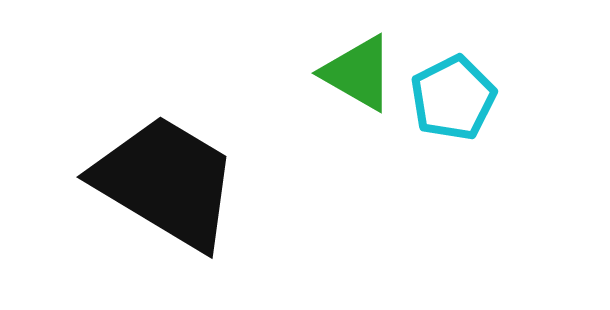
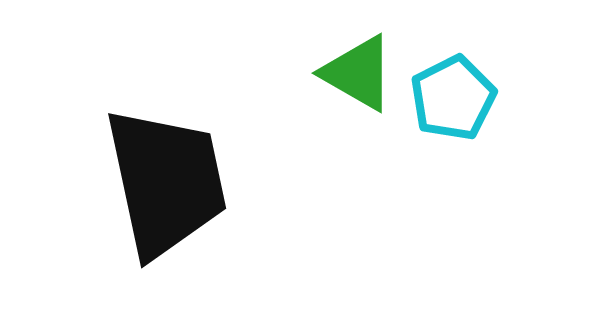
black trapezoid: rotated 47 degrees clockwise
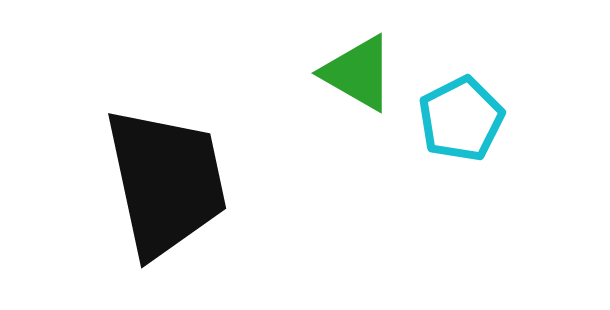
cyan pentagon: moved 8 px right, 21 px down
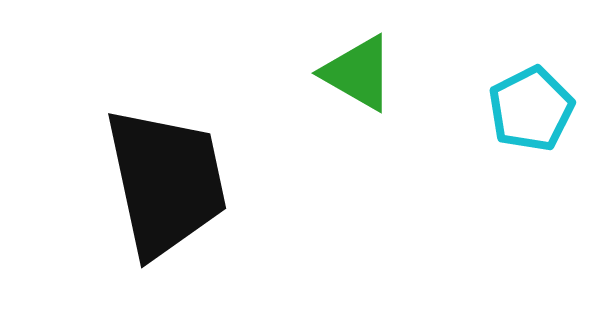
cyan pentagon: moved 70 px right, 10 px up
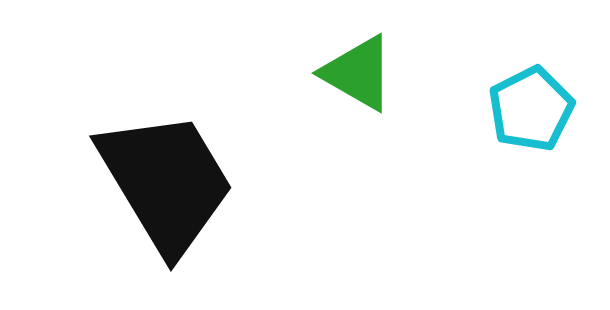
black trapezoid: rotated 19 degrees counterclockwise
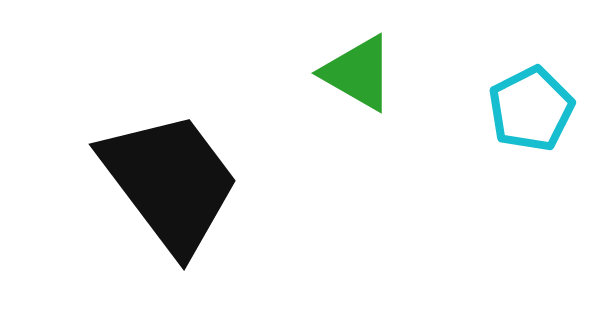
black trapezoid: moved 4 px right; rotated 6 degrees counterclockwise
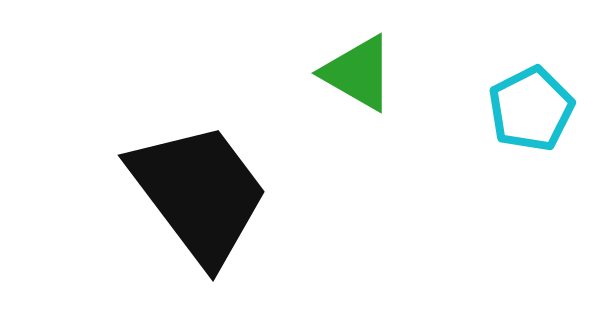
black trapezoid: moved 29 px right, 11 px down
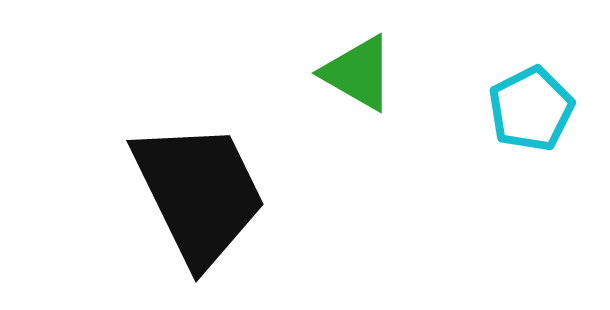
black trapezoid: rotated 11 degrees clockwise
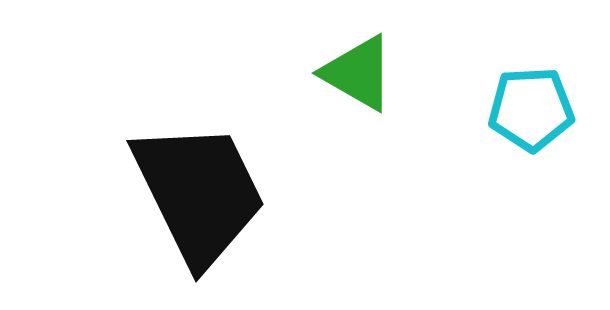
cyan pentagon: rotated 24 degrees clockwise
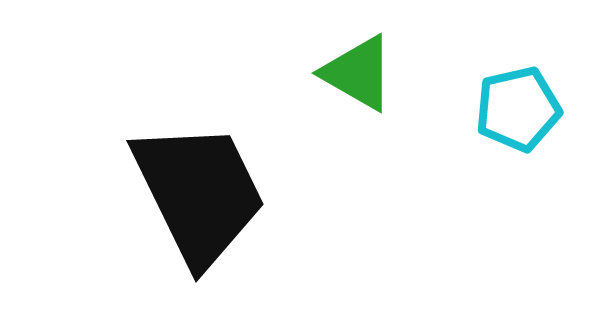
cyan pentagon: moved 13 px left; rotated 10 degrees counterclockwise
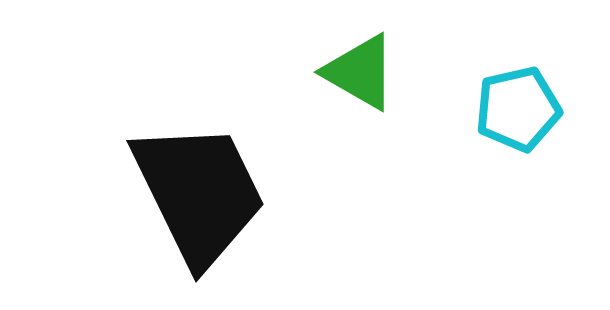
green triangle: moved 2 px right, 1 px up
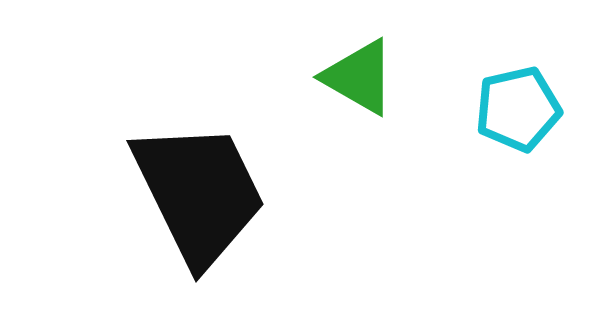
green triangle: moved 1 px left, 5 px down
